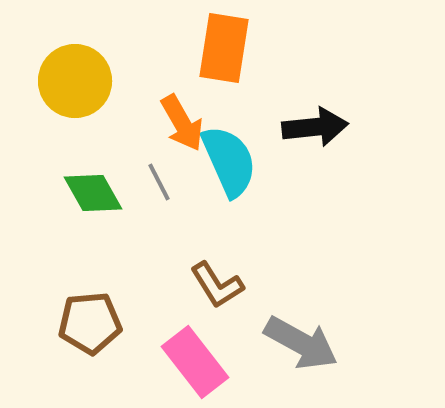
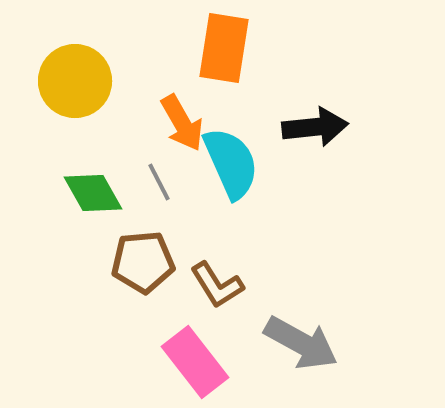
cyan semicircle: moved 2 px right, 2 px down
brown pentagon: moved 53 px right, 61 px up
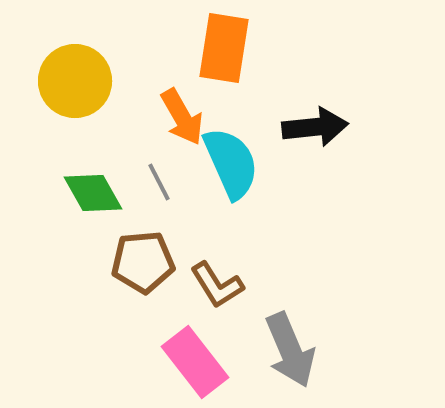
orange arrow: moved 6 px up
gray arrow: moved 11 px left, 7 px down; rotated 38 degrees clockwise
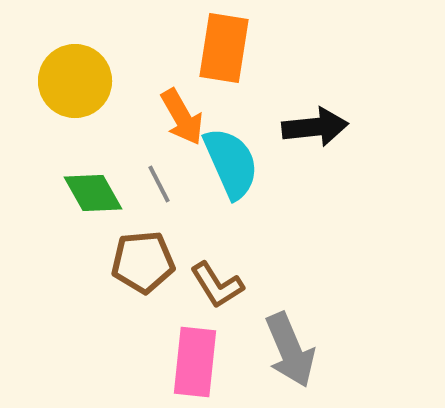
gray line: moved 2 px down
pink rectangle: rotated 44 degrees clockwise
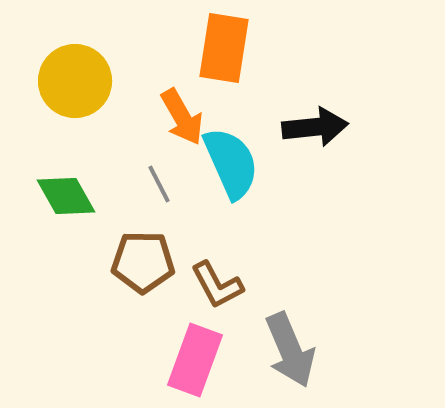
green diamond: moved 27 px left, 3 px down
brown pentagon: rotated 6 degrees clockwise
brown L-shape: rotated 4 degrees clockwise
pink rectangle: moved 2 px up; rotated 14 degrees clockwise
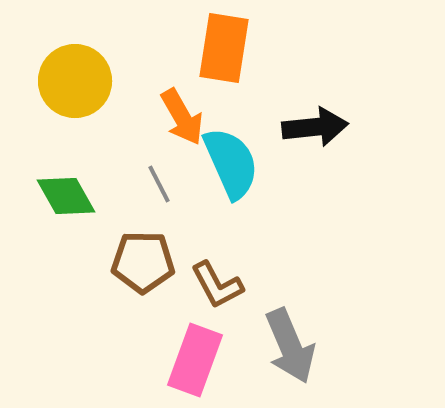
gray arrow: moved 4 px up
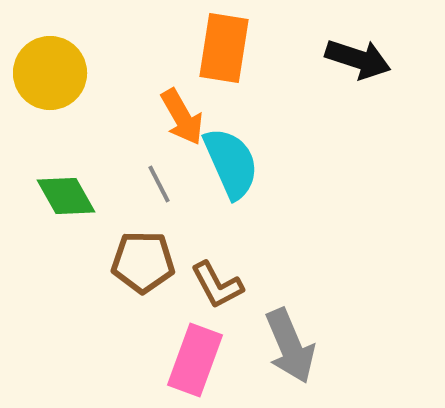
yellow circle: moved 25 px left, 8 px up
black arrow: moved 43 px right, 68 px up; rotated 24 degrees clockwise
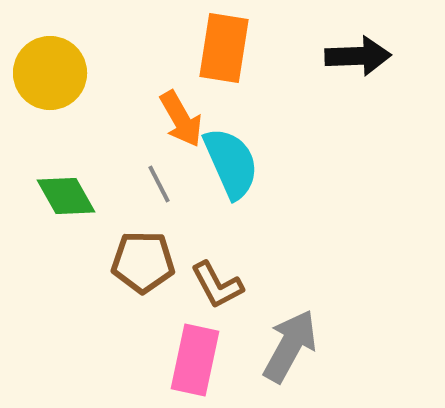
black arrow: moved 3 px up; rotated 20 degrees counterclockwise
orange arrow: moved 1 px left, 2 px down
gray arrow: rotated 128 degrees counterclockwise
pink rectangle: rotated 8 degrees counterclockwise
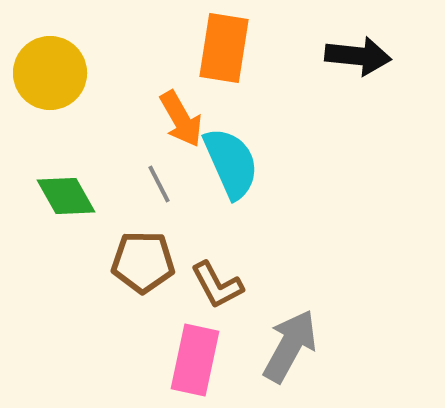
black arrow: rotated 8 degrees clockwise
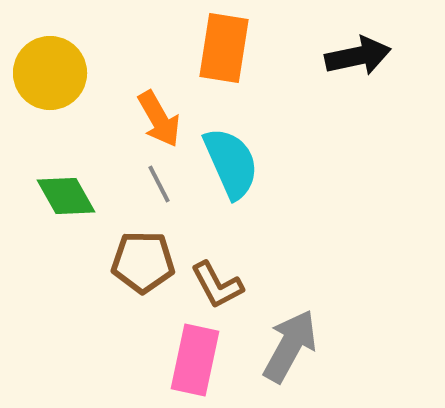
black arrow: rotated 18 degrees counterclockwise
orange arrow: moved 22 px left
